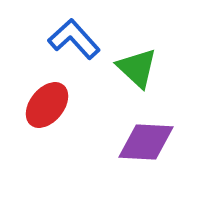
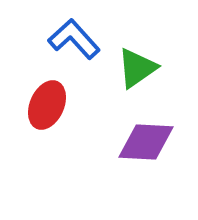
green triangle: rotated 42 degrees clockwise
red ellipse: rotated 15 degrees counterclockwise
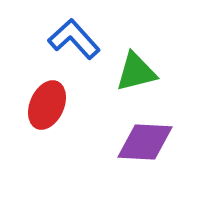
green triangle: moved 1 px left, 4 px down; rotated 21 degrees clockwise
purple diamond: moved 1 px left
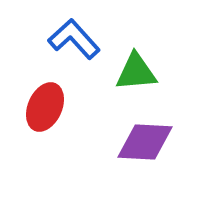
green triangle: rotated 9 degrees clockwise
red ellipse: moved 2 px left, 2 px down
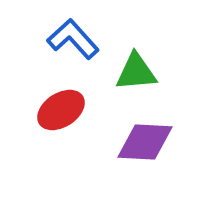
blue L-shape: moved 1 px left
red ellipse: moved 16 px right, 3 px down; rotated 33 degrees clockwise
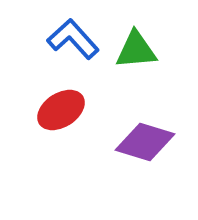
green triangle: moved 22 px up
purple diamond: rotated 14 degrees clockwise
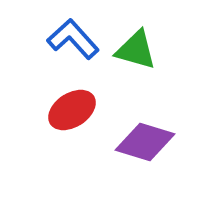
green triangle: rotated 21 degrees clockwise
red ellipse: moved 11 px right
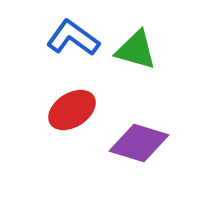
blue L-shape: moved 1 px up; rotated 12 degrees counterclockwise
purple diamond: moved 6 px left, 1 px down
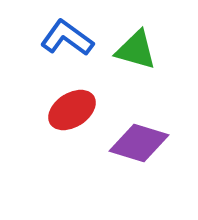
blue L-shape: moved 6 px left
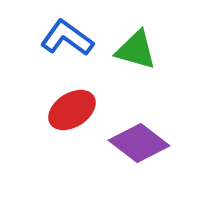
purple diamond: rotated 20 degrees clockwise
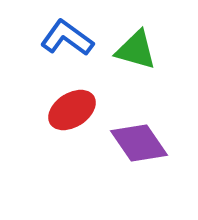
purple diamond: rotated 18 degrees clockwise
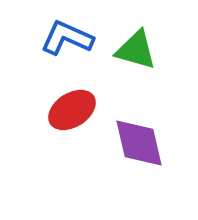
blue L-shape: rotated 12 degrees counterclockwise
purple diamond: rotated 22 degrees clockwise
